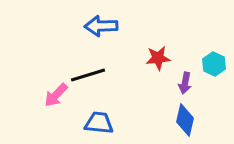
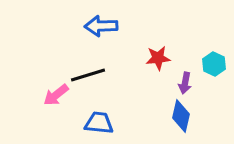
pink arrow: rotated 8 degrees clockwise
blue diamond: moved 4 px left, 4 px up
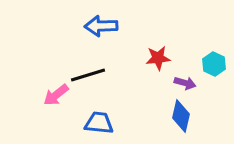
purple arrow: rotated 85 degrees counterclockwise
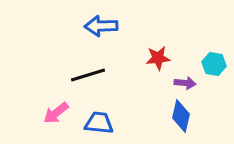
cyan hexagon: rotated 15 degrees counterclockwise
purple arrow: rotated 10 degrees counterclockwise
pink arrow: moved 18 px down
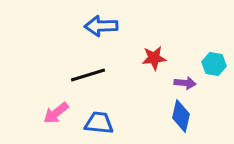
red star: moved 4 px left
